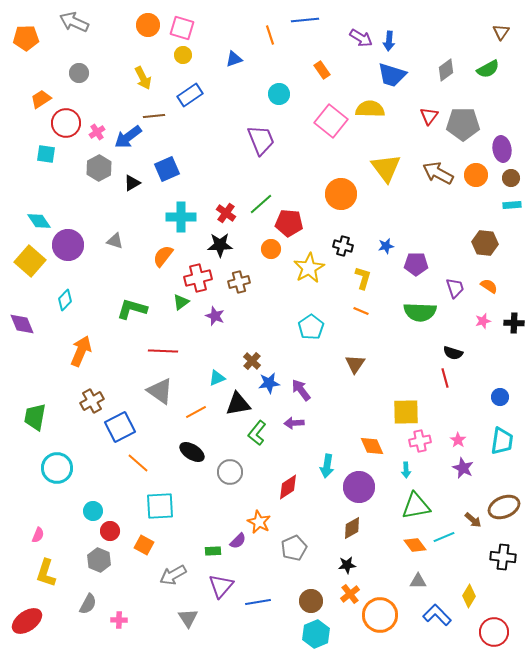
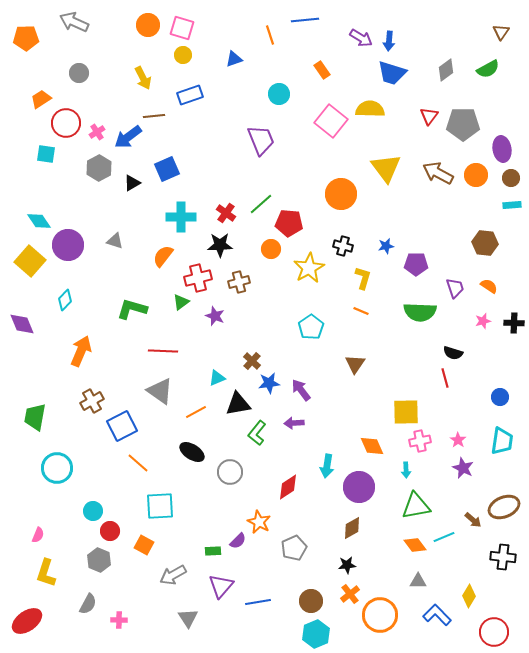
blue trapezoid at (392, 75): moved 2 px up
blue rectangle at (190, 95): rotated 15 degrees clockwise
blue square at (120, 427): moved 2 px right, 1 px up
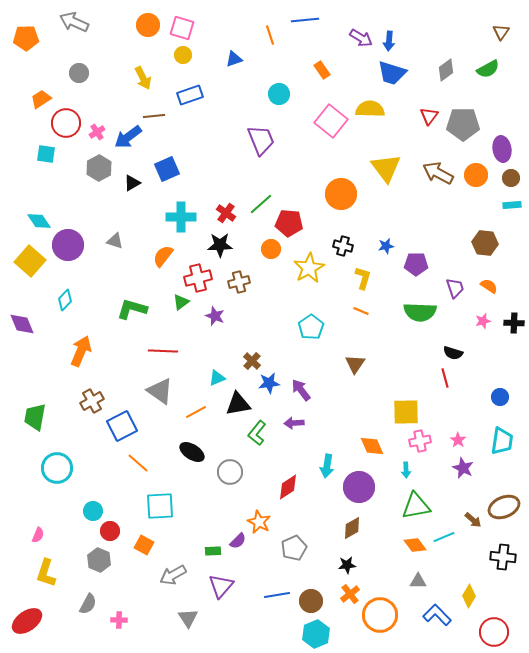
blue line at (258, 602): moved 19 px right, 7 px up
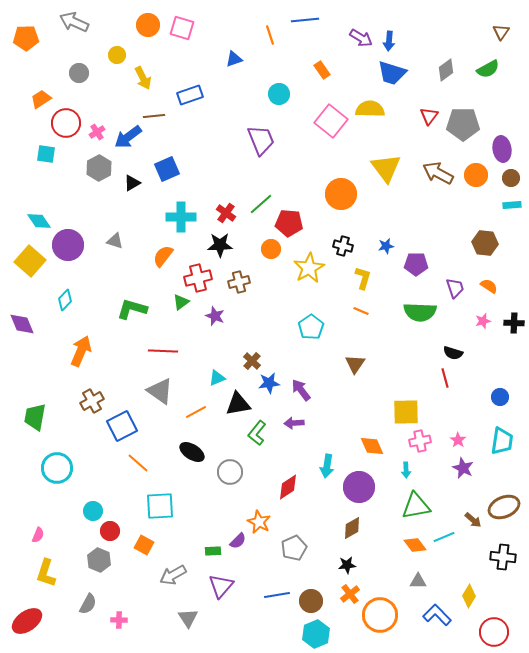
yellow circle at (183, 55): moved 66 px left
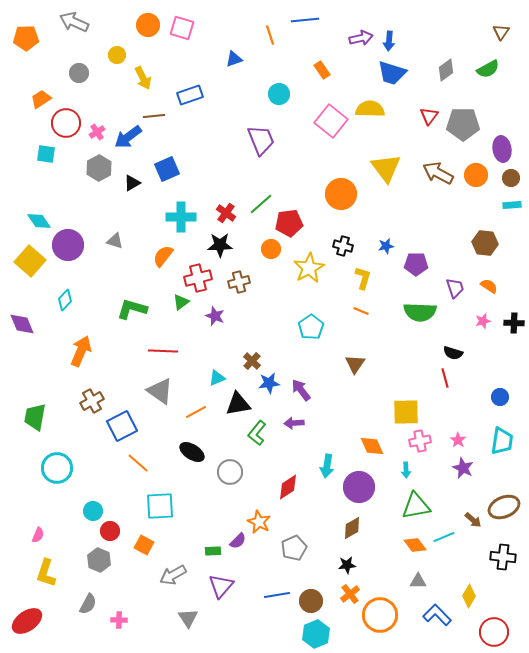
purple arrow at (361, 38): rotated 45 degrees counterclockwise
red pentagon at (289, 223): rotated 12 degrees counterclockwise
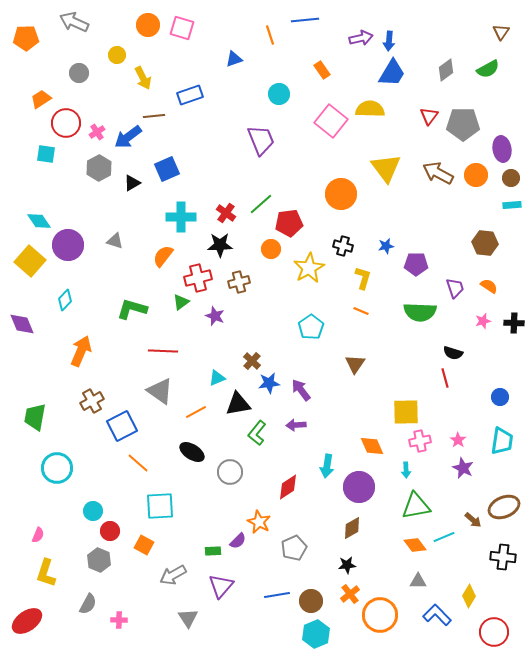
blue trapezoid at (392, 73): rotated 76 degrees counterclockwise
purple arrow at (294, 423): moved 2 px right, 2 px down
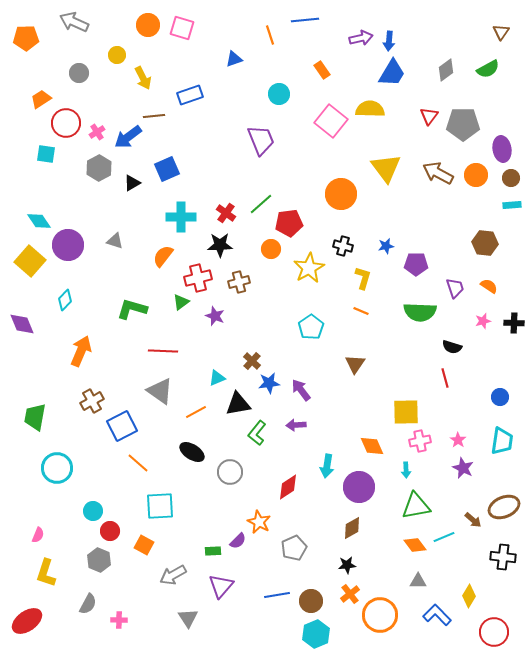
black semicircle at (453, 353): moved 1 px left, 6 px up
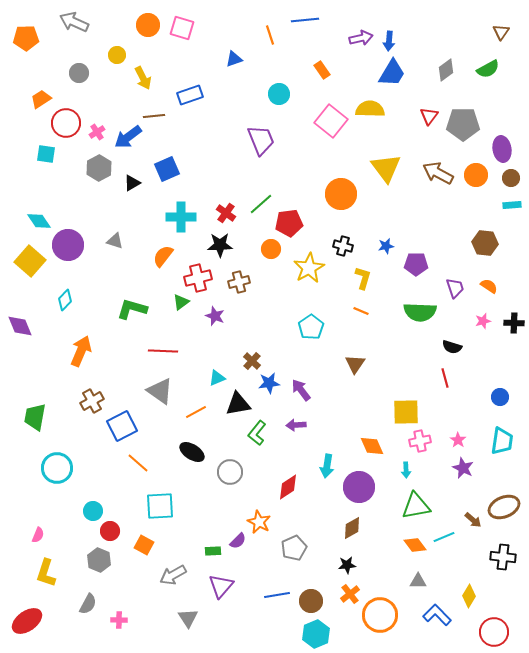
purple diamond at (22, 324): moved 2 px left, 2 px down
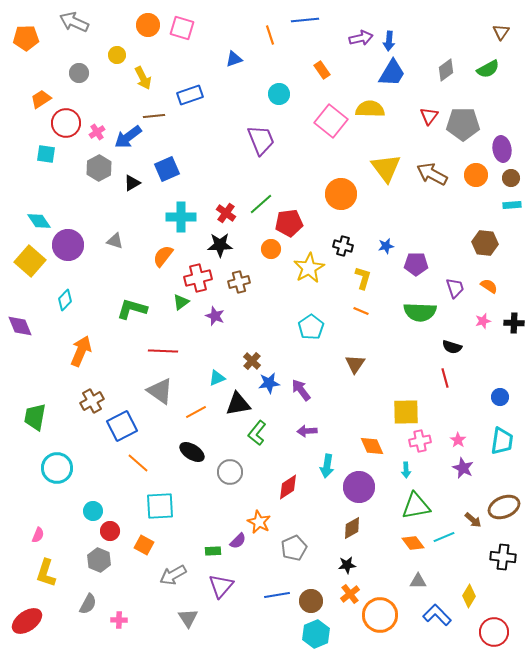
brown arrow at (438, 173): moved 6 px left, 1 px down
purple arrow at (296, 425): moved 11 px right, 6 px down
orange diamond at (415, 545): moved 2 px left, 2 px up
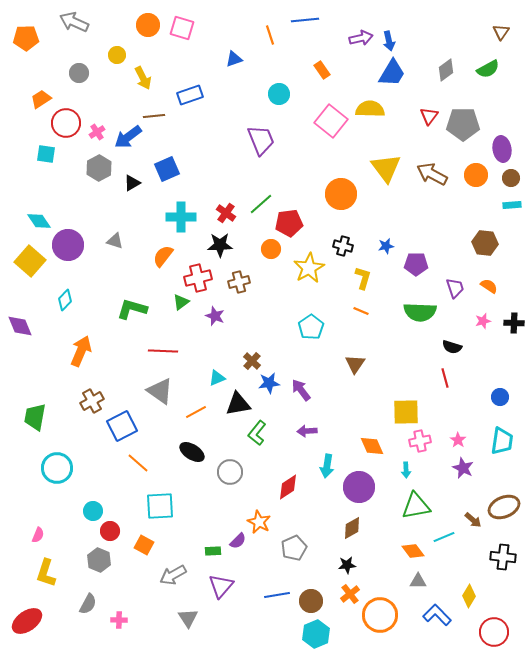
blue arrow at (389, 41): rotated 18 degrees counterclockwise
orange diamond at (413, 543): moved 8 px down
